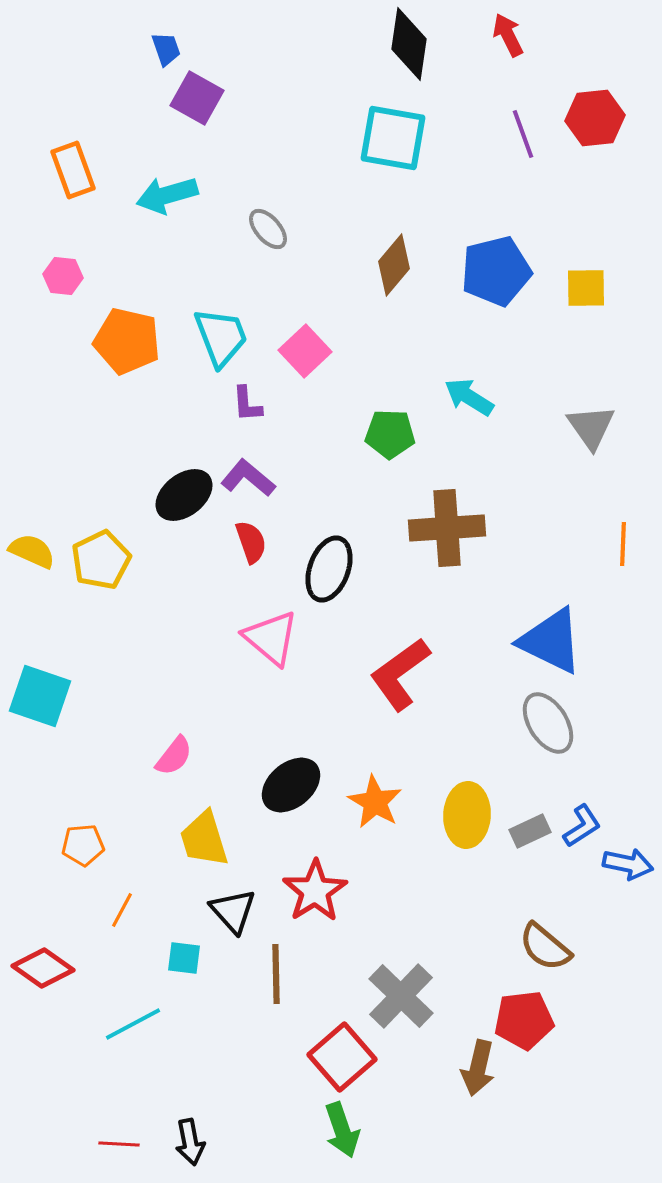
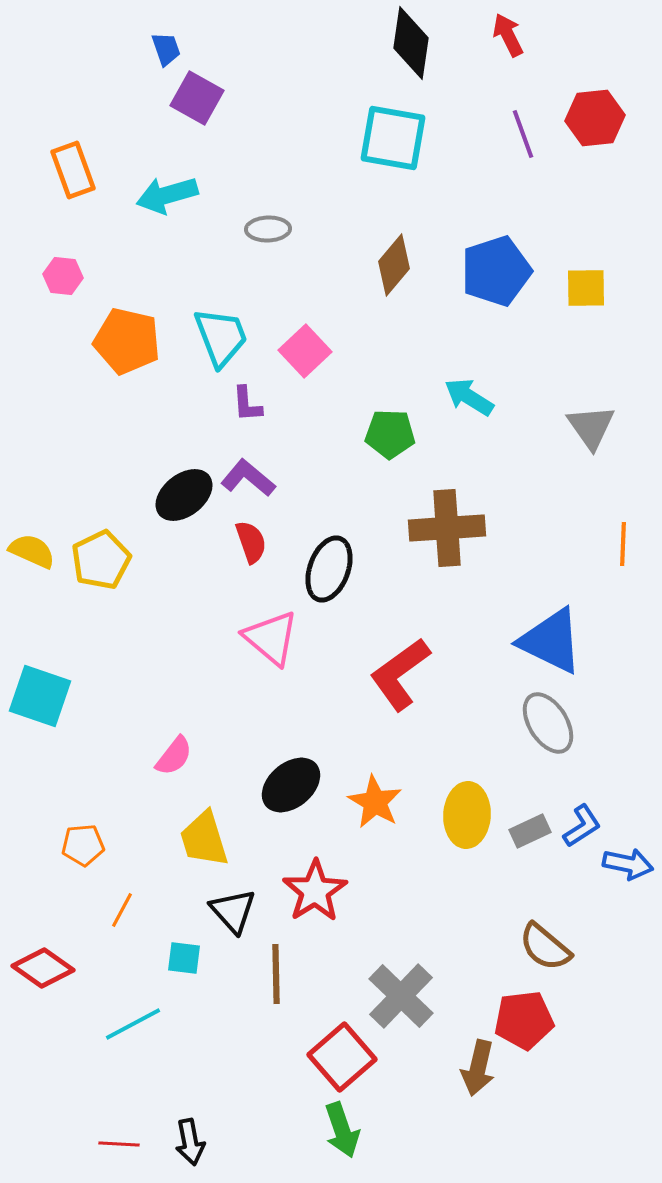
black diamond at (409, 44): moved 2 px right, 1 px up
gray ellipse at (268, 229): rotated 51 degrees counterclockwise
blue pentagon at (496, 271): rotated 4 degrees counterclockwise
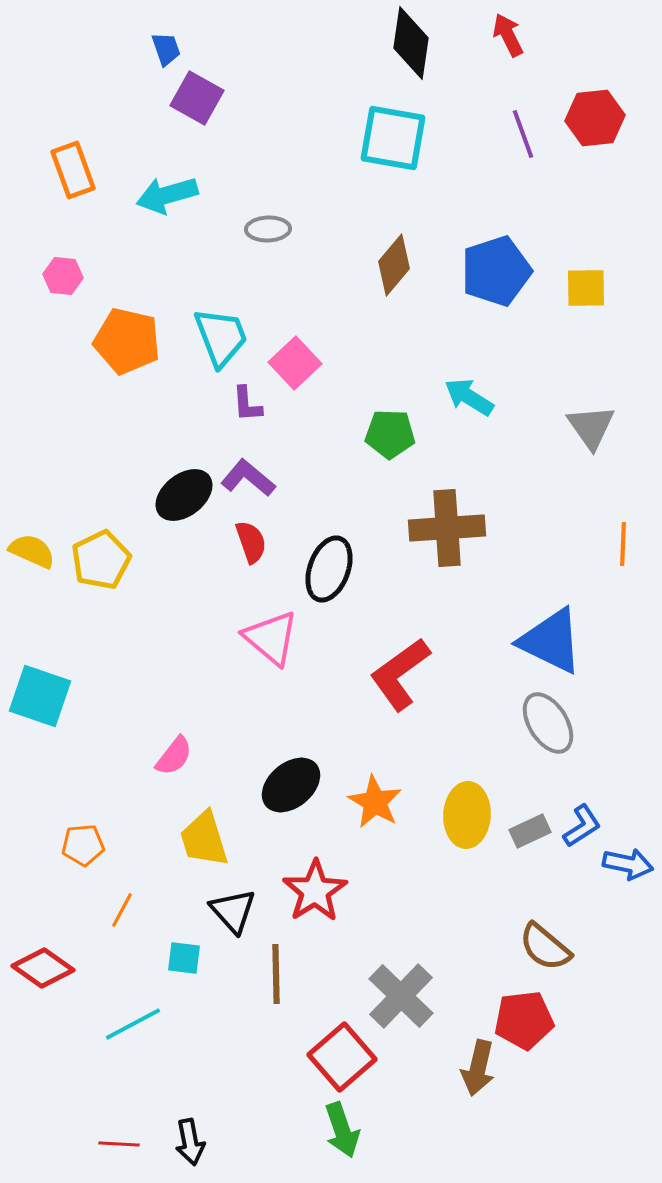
pink square at (305, 351): moved 10 px left, 12 px down
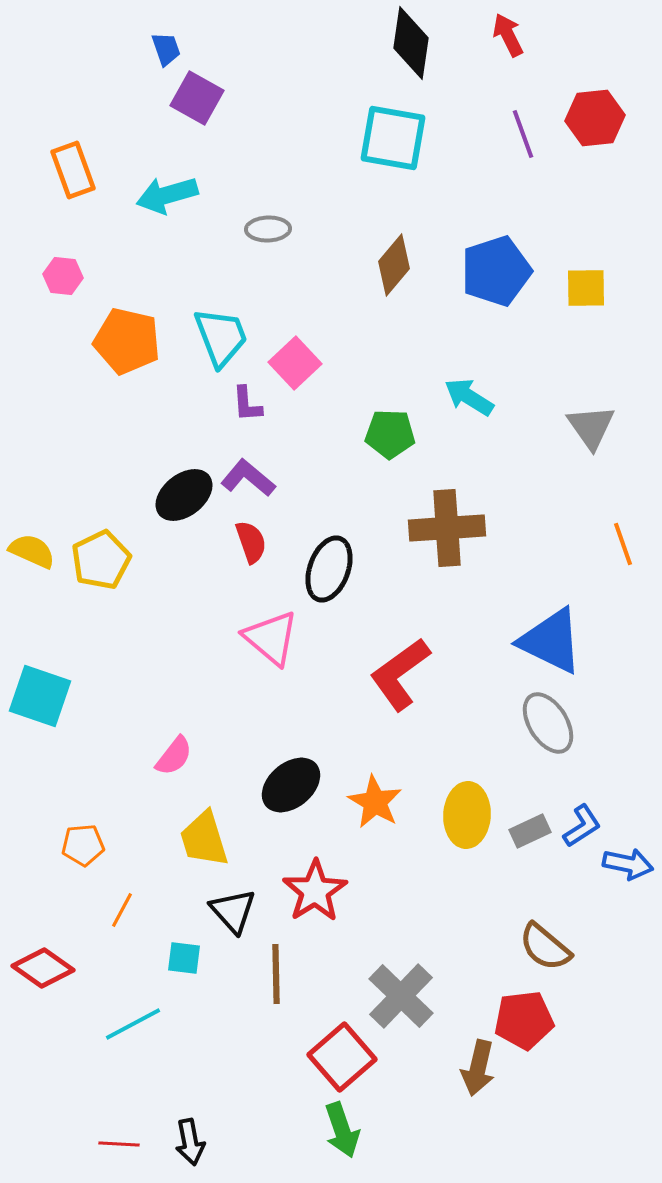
orange line at (623, 544): rotated 21 degrees counterclockwise
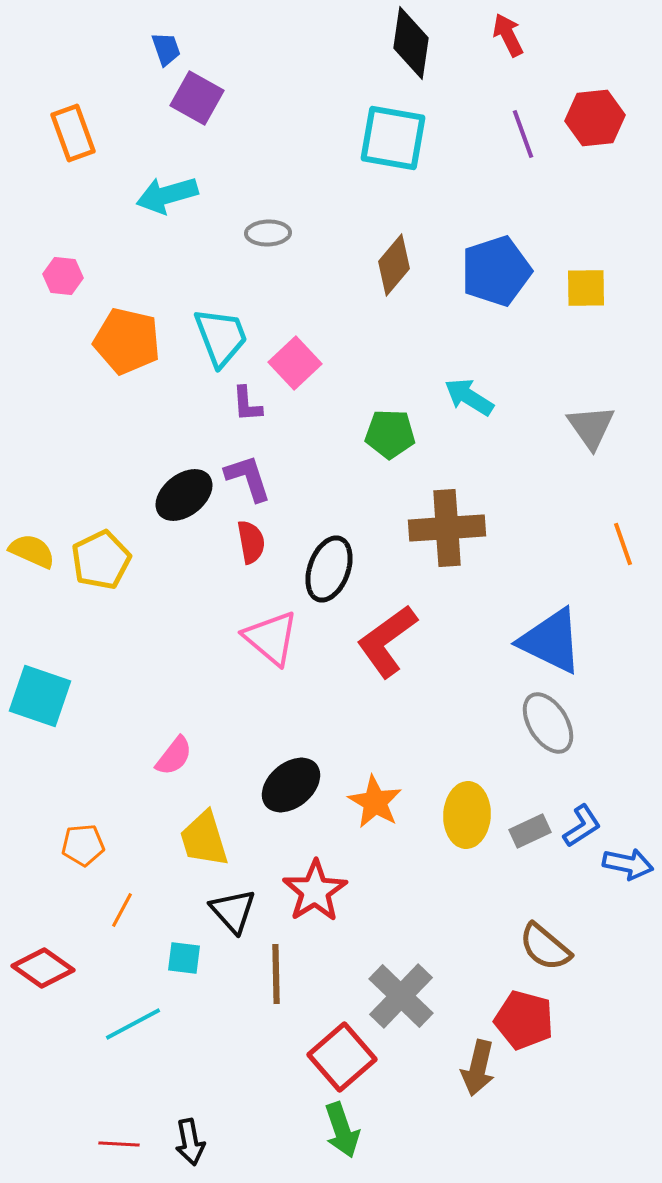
orange rectangle at (73, 170): moved 37 px up
gray ellipse at (268, 229): moved 4 px down
purple L-shape at (248, 478): rotated 32 degrees clockwise
red semicircle at (251, 542): rotated 9 degrees clockwise
red L-shape at (400, 674): moved 13 px left, 33 px up
red pentagon at (524, 1020): rotated 22 degrees clockwise
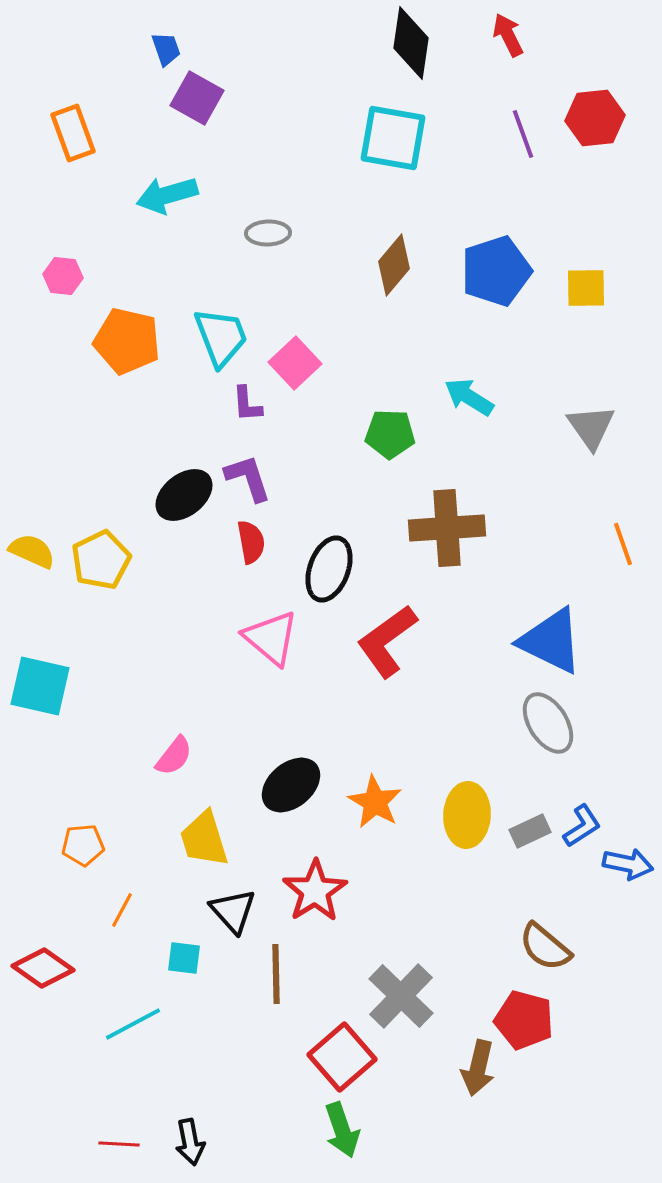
cyan square at (40, 696): moved 10 px up; rotated 6 degrees counterclockwise
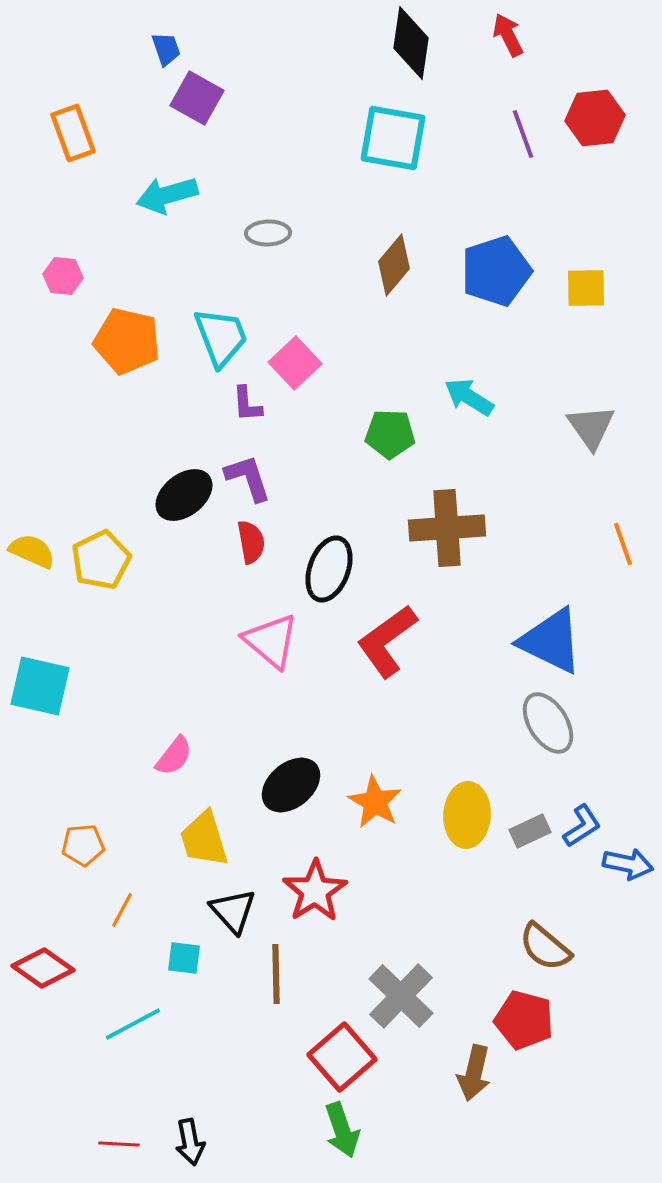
pink triangle at (271, 638): moved 3 px down
brown arrow at (478, 1068): moved 4 px left, 5 px down
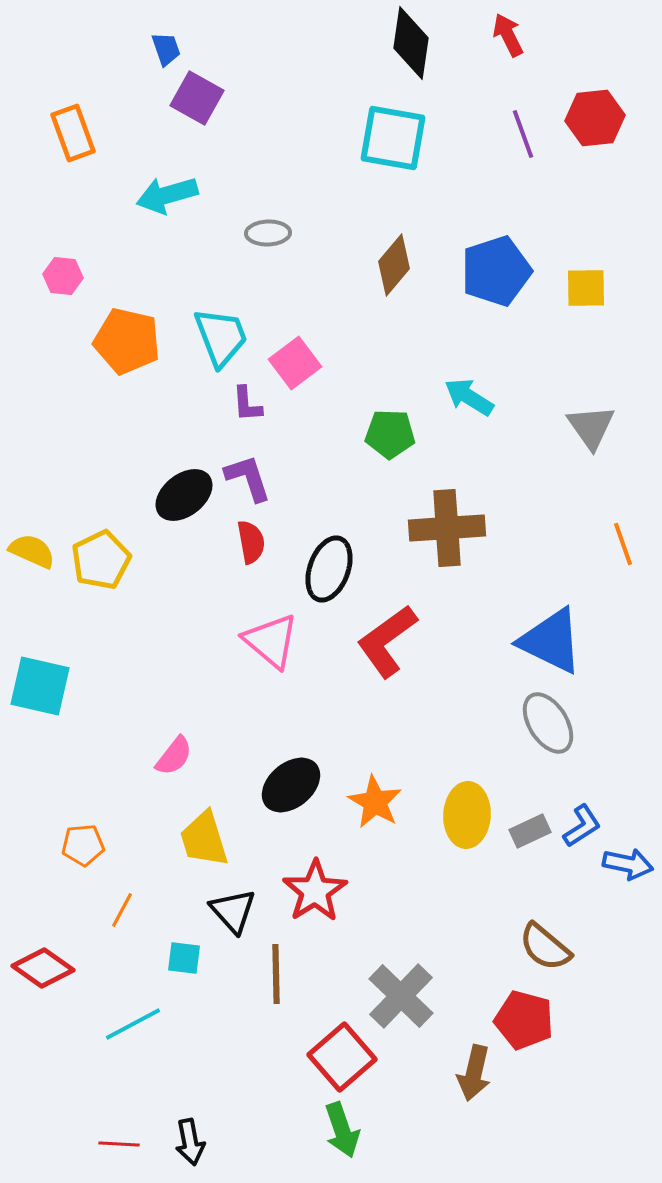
pink square at (295, 363): rotated 6 degrees clockwise
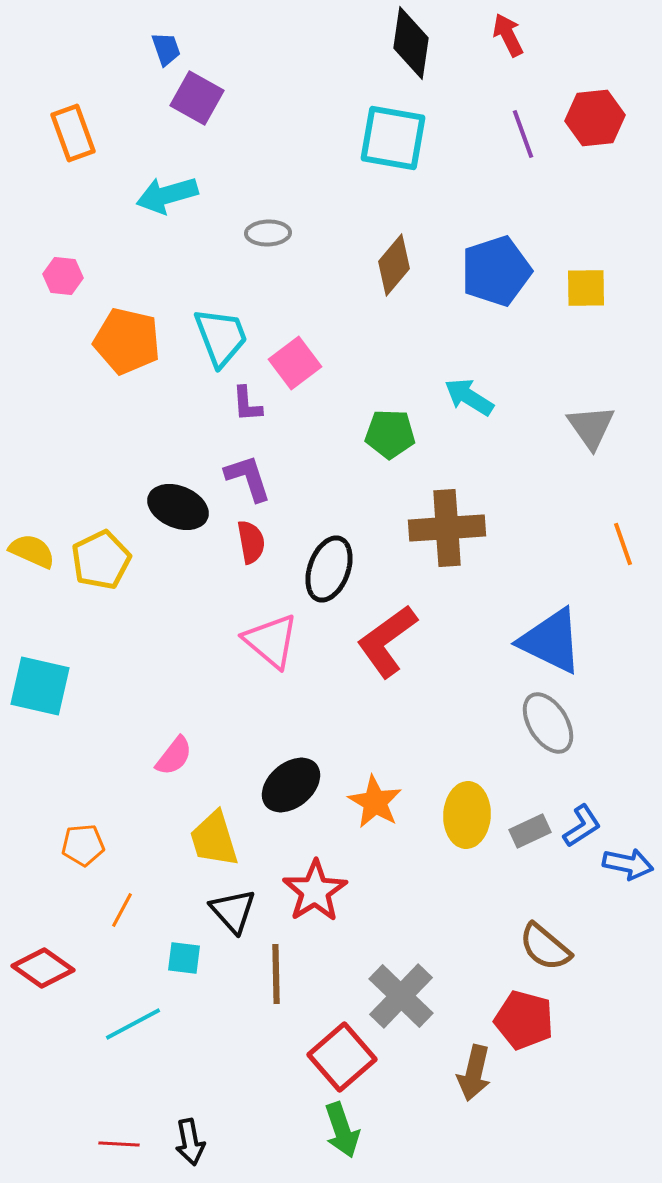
black ellipse at (184, 495): moved 6 px left, 12 px down; rotated 60 degrees clockwise
yellow trapezoid at (204, 839): moved 10 px right
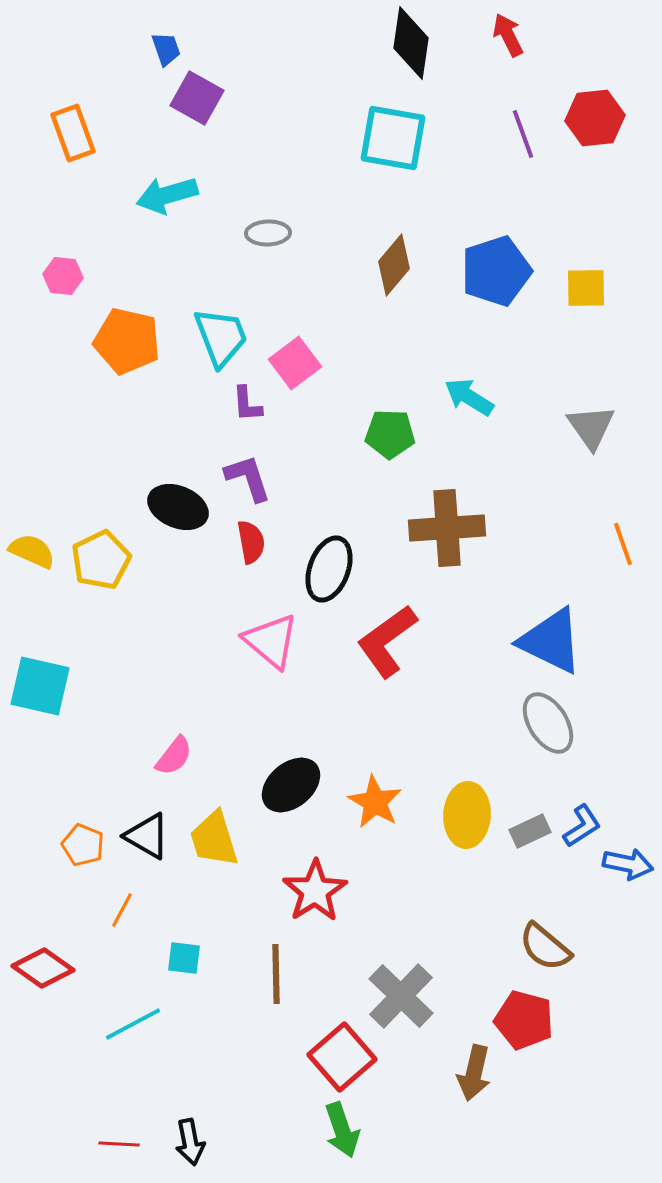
orange pentagon at (83, 845): rotated 27 degrees clockwise
black triangle at (233, 911): moved 86 px left, 75 px up; rotated 18 degrees counterclockwise
